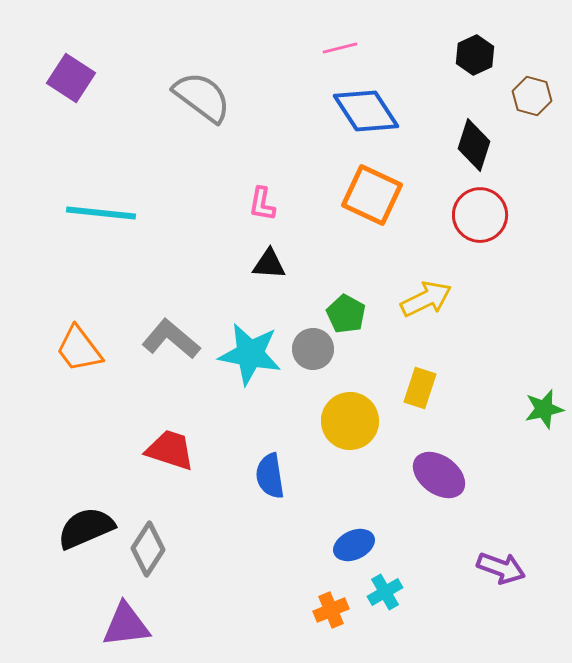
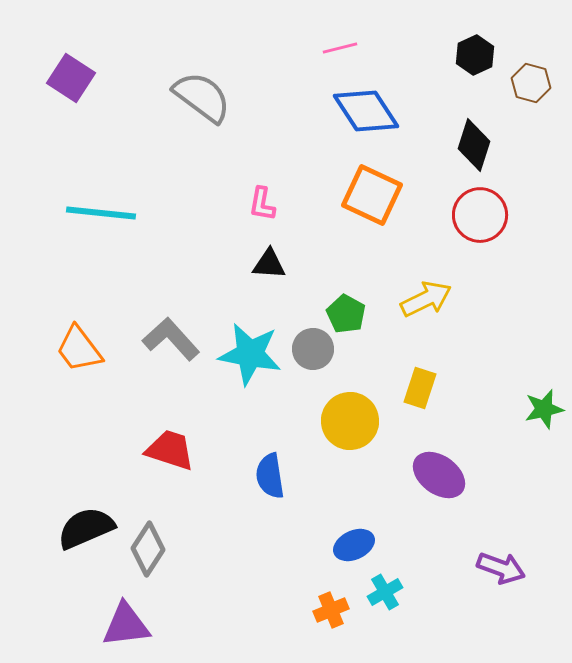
brown hexagon: moved 1 px left, 13 px up
gray L-shape: rotated 8 degrees clockwise
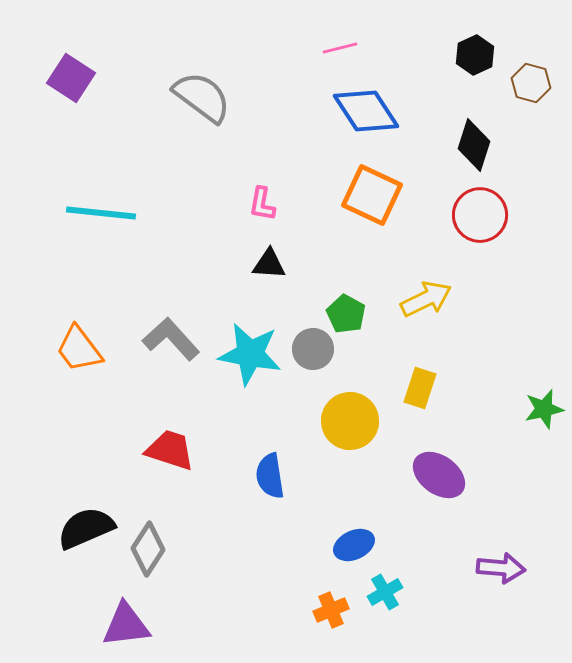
purple arrow: rotated 15 degrees counterclockwise
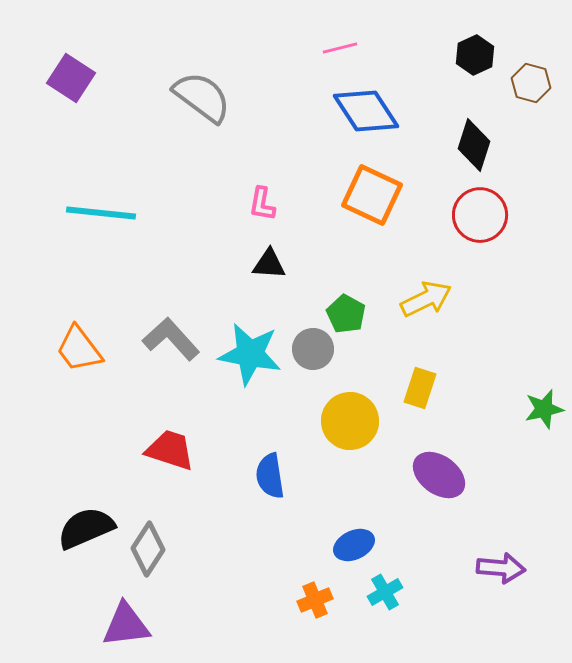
orange cross: moved 16 px left, 10 px up
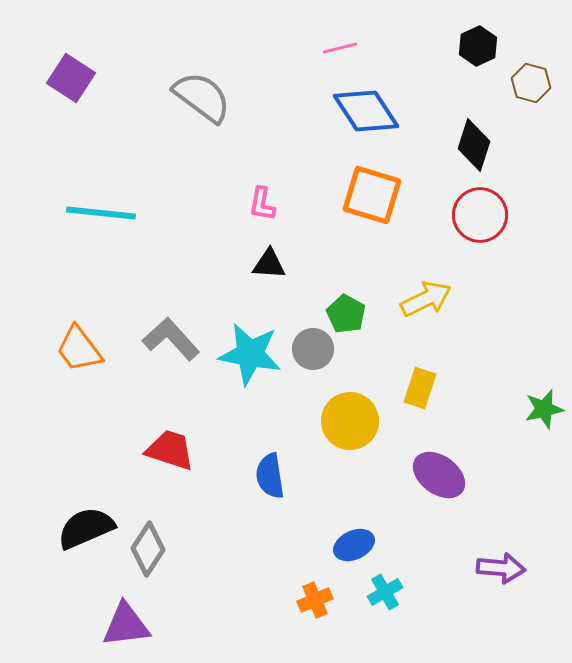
black hexagon: moved 3 px right, 9 px up
orange square: rotated 8 degrees counterclockwise
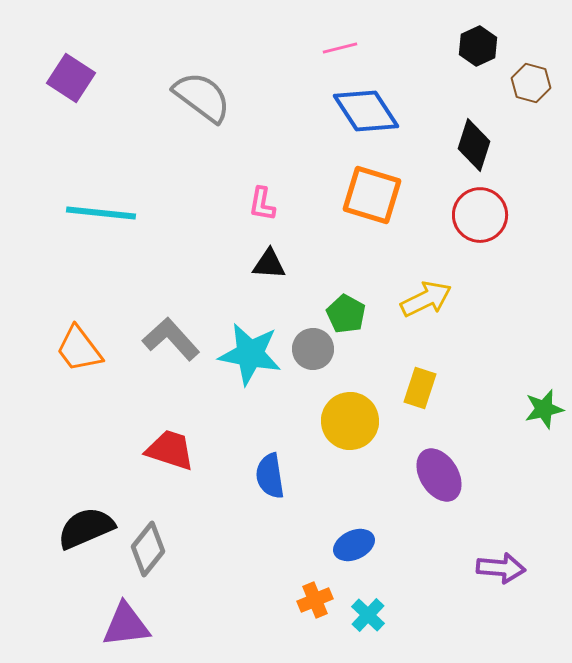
purple ellipse: rotated 22 degrees clockwise
gray diamond: rotated 6 degrees clockwise
cyan cross: moved 17 px left, 23 px down; rotated 16 degrees counterclockwise
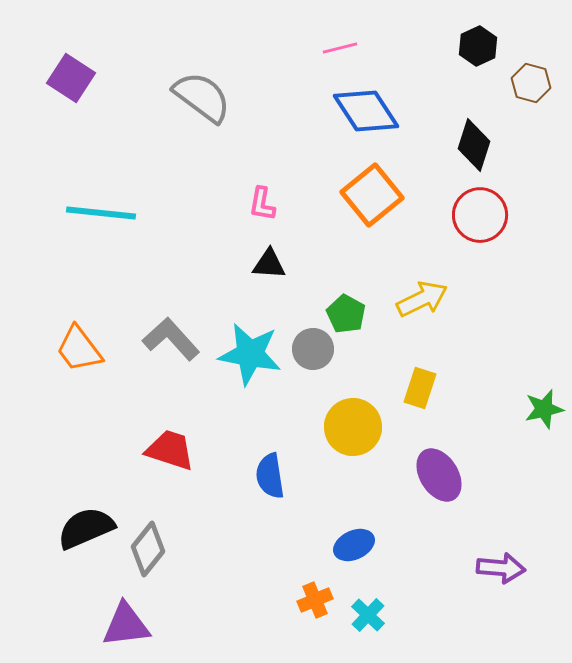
orange square: rotated 34 degrees clockwise
yellow arrow: moved 4 px left
yellow circle: moved 3 px right, 6 px down
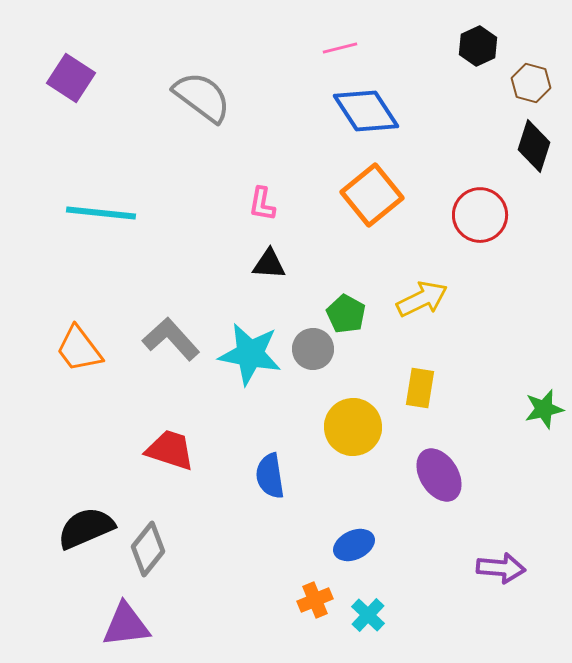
black diamond: moved 60 px right, 1 px down
yellow rectangle: rotated 9 degrees counterclockwise
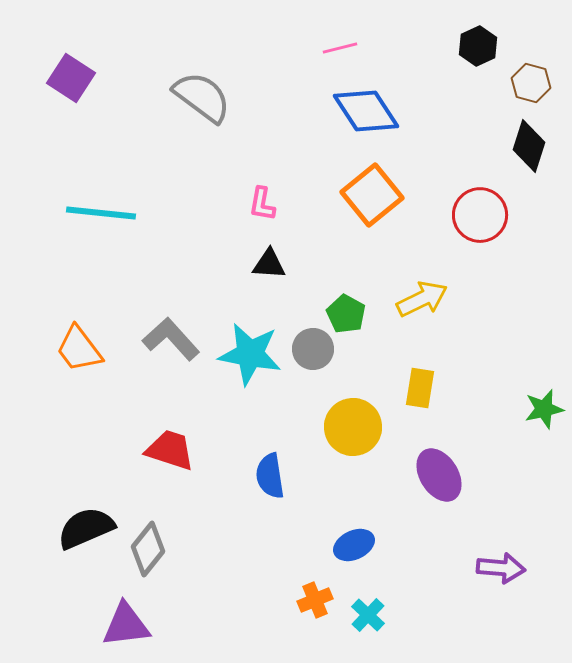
black diamond: moved 5 px left
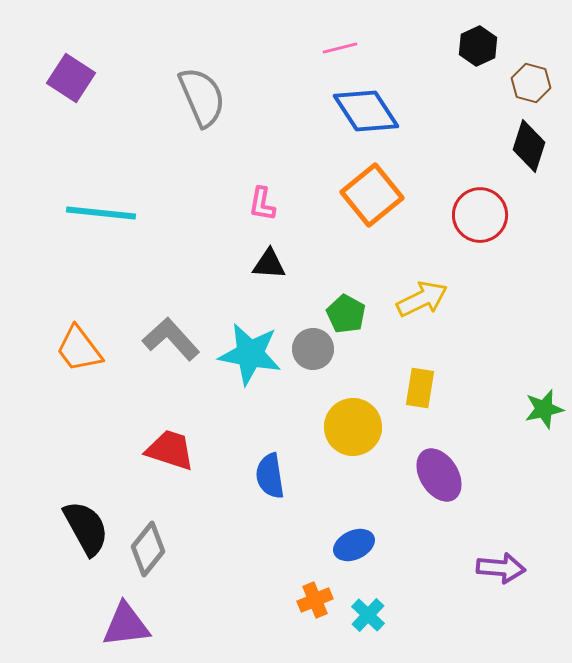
gray semicircle: rotated 30 degrees clockwise
black semicircle: rotated 84 degrees clockwise
